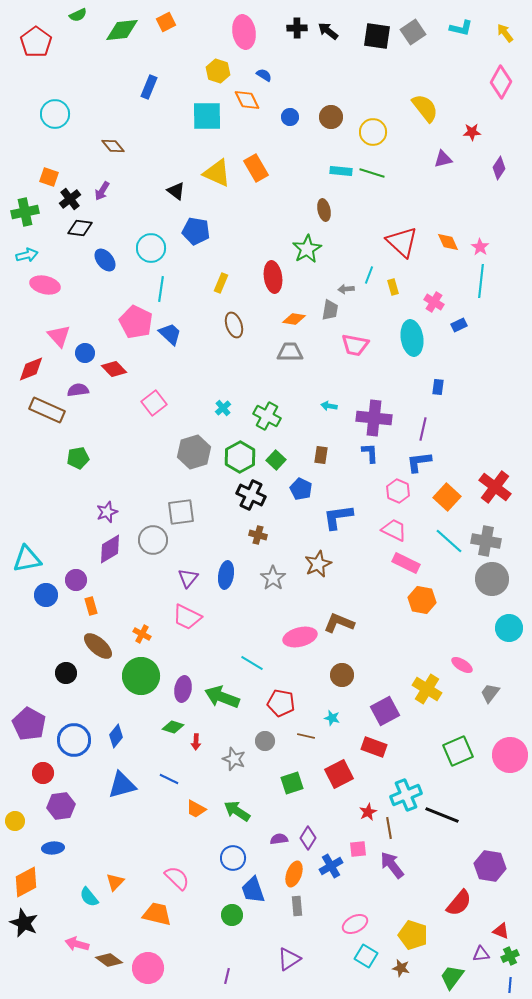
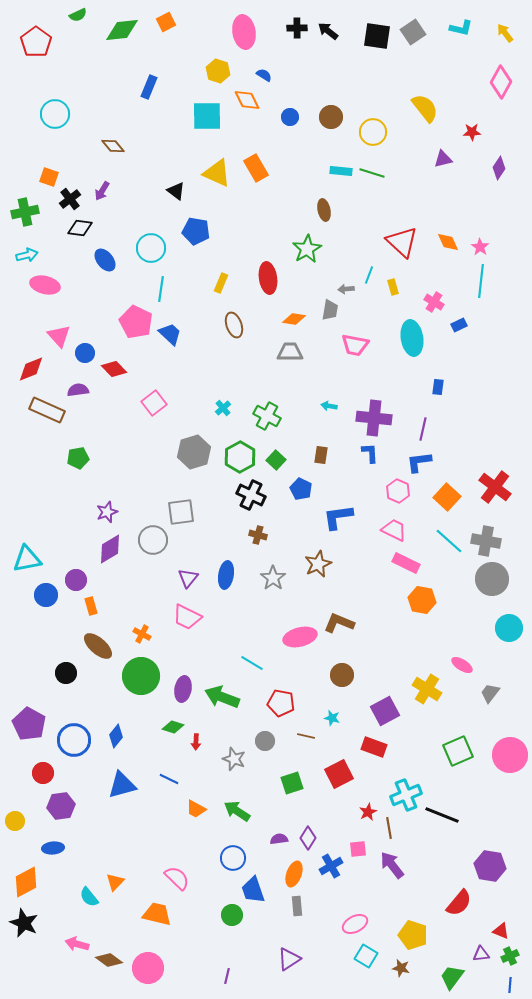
red ellipse at (273, 277): moved 5 px left, 1 px down
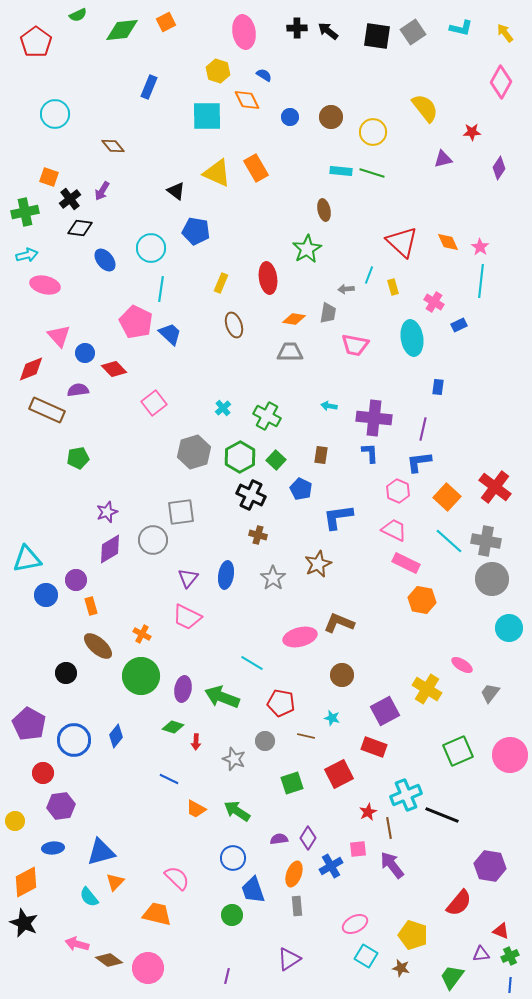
gray trapezoid at (330, 310): moved 2 px left, 3 px down
blue triangle at (122, 785): moved 21 px left, 67 px down
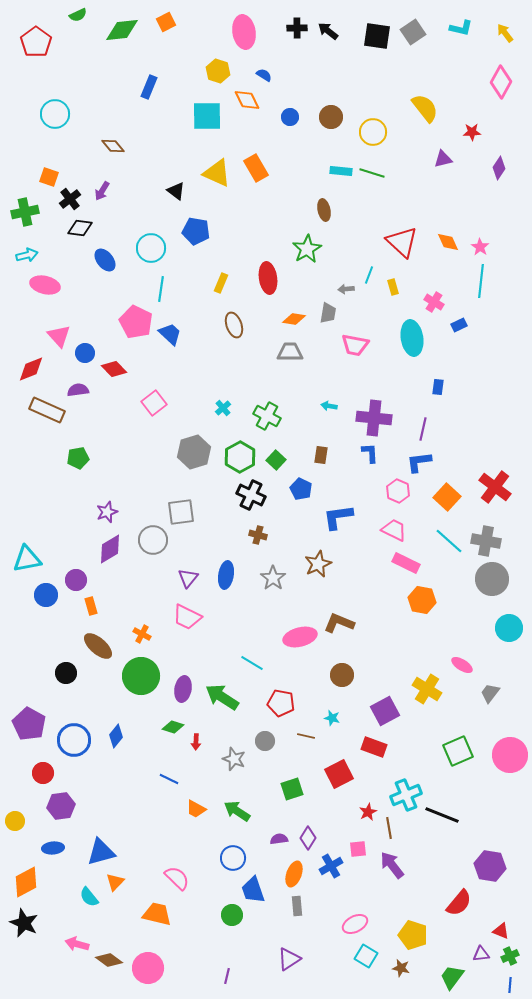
green arrow at (222, 697): rotated 12 degrees clockwise
green square at (292, 783): moved 6 px down
